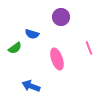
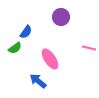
blue semicircle: moved 6 px left, 2 px up; rotated 72 degrees counterclockwise
pink line: rotated 56 degrees counterclockwise
pink ellipse: moved 7 px left; rotated 15 degrees counterclockwise
blue arrow: moved 7 px right, 5 px up; rotated 18 degrees clockwise
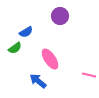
purple circle: moved 1 px left, 1 px up
blue semicircle: rotated 24 degrees clockwise
pink line: moved 27 px down
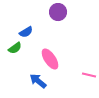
purple circle: moved 2 px left, 4 px up
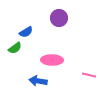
purple circle: moved 1 px right, 6 px down
pink ellipse: moved 2 px right, 1 px down; rotated 55 degrees counterclockwise
blue arrow: rotated 30 degrees counterclockwise
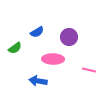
purple circle: moved 10 px right, 19 px down
blue semicircle: moved 11 px right
pink ellipse: moved 1 px right, 1 px up
pink line: moved 5 px up
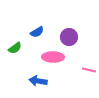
pink ellipse: moved 2 px up
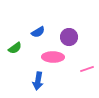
blue semicircle: moved 1 px right
pink line: moved 2 px left, 1 px up; rotated 32 degrees counterclockwise
blue arrow: rotated 90 degrees counterclockwise
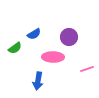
blue semicircle: moved 4 px left, 2 px down
